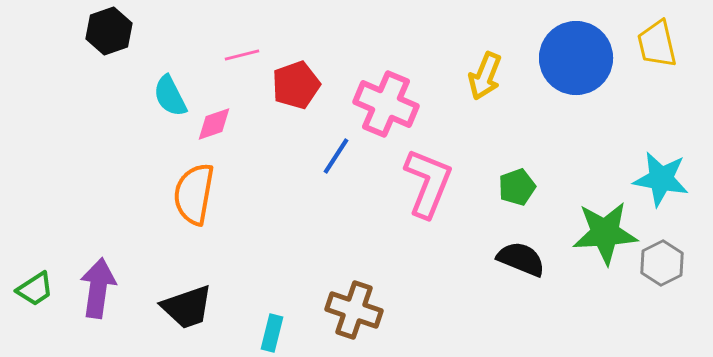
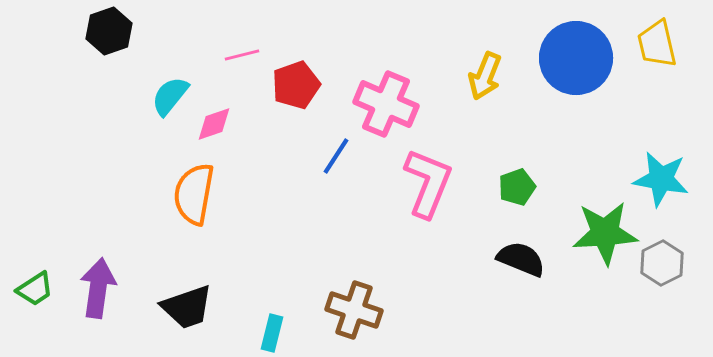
cyan semicircle: rotated 66 degrees clockwise
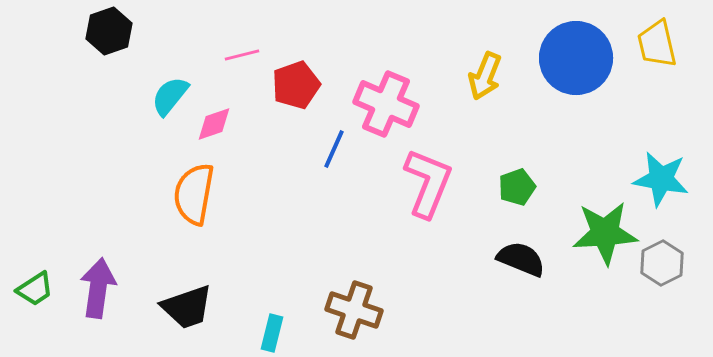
blue line: moved 2 px left, 7 px up; rotated 9 degrees counterclockwise
